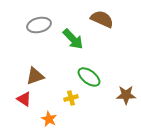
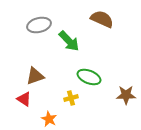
green arrow: moved 4 px left, 2 px down
green ellipse: rotated 15 degrees counterclockwise
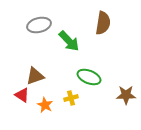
brown semicircle: moved 1 px right, 4 px down; rotated 75 degrees clockwise
red triangle: moved 2 px left, 4 px up
orange star: moved 4 px left, 14 px up
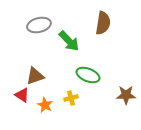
green ellipse: moved 1 px left, 2 px up
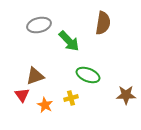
red triangle: rotated 21 degrees clockwise
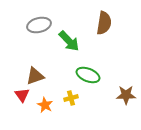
brown semicircle: moved 1 px right
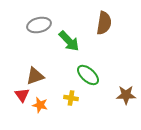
green ellipse: rotated 20 degrees clockwise
yellow cross: rotated 24 degrees clockwise
orange star: moved 5 px left; rotated 14 degrees counterclockwise
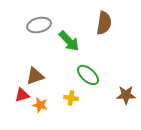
red triangle: rotated 49 degrees clockwise
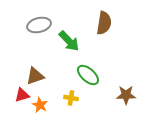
orange star: rotated 14 degrees clockwise
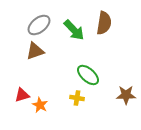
gray ellipse: rotated 25 degrees counterclockwise
green arrow: moved 5 px right, 11 px up
brown triangle: moved 25 px up
yellow cross: moved 6 px right
